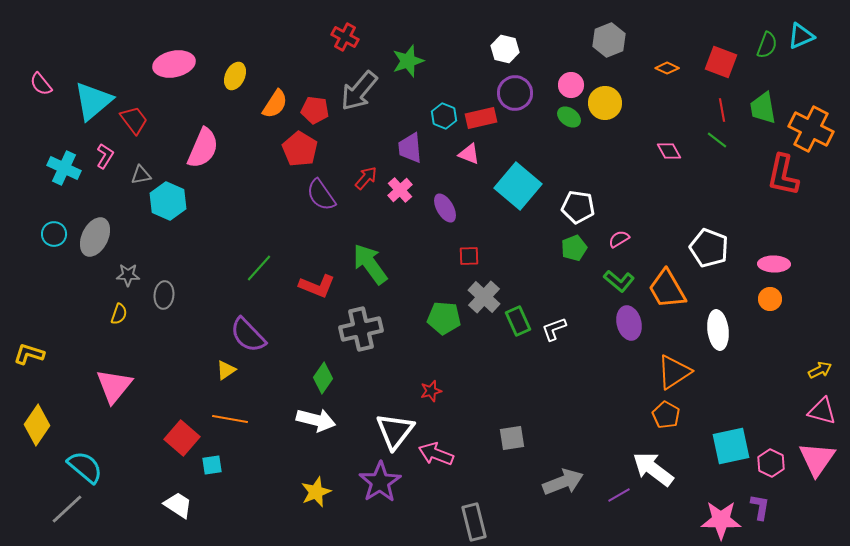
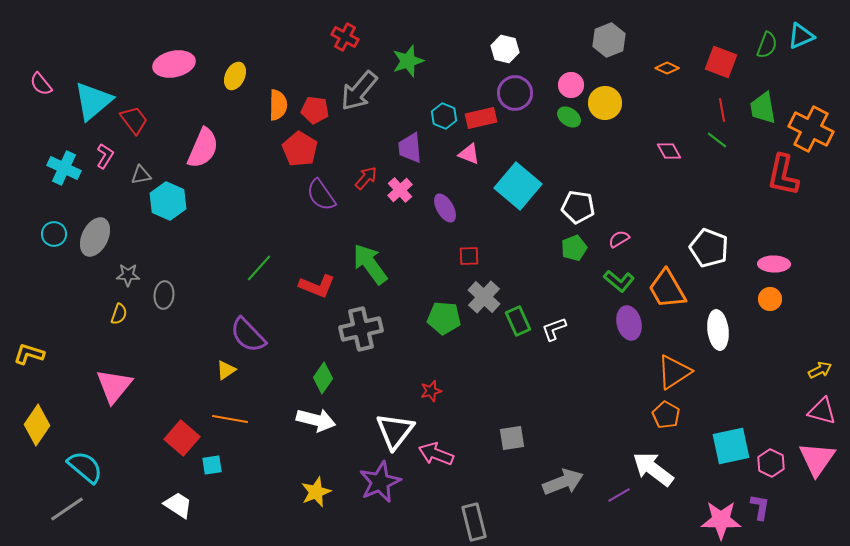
orange semicircle at (275, 104): moved 3 px right, 1 px down; rotated 32 degrees counterclockwise
purple star at (380, 482): rotated 9 degrees clockwise
gray line at (67, 509): rotated 9 degrees clockwise
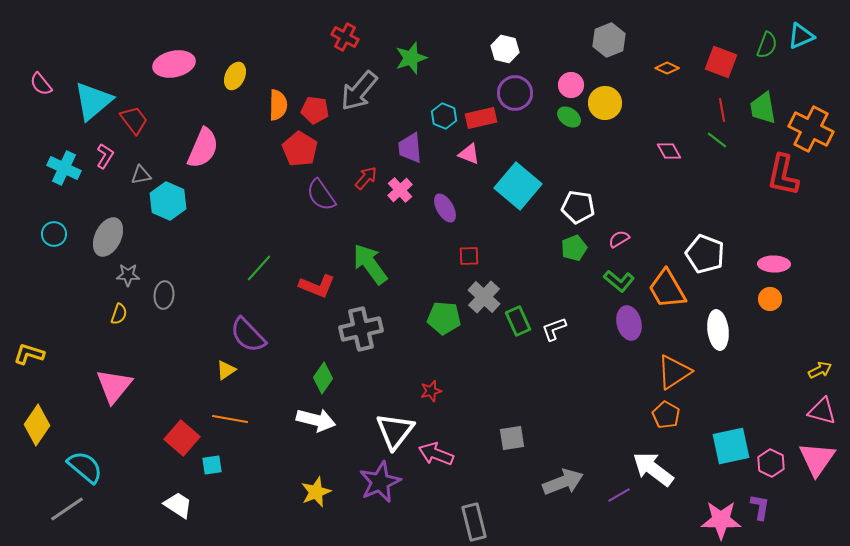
green star at (408, 61): moved 3 px right, 3 px up
gray ellipse at (95, 237): moved 13 px right
white pentagon at (709, 248): moved 4 px left, 6 px down
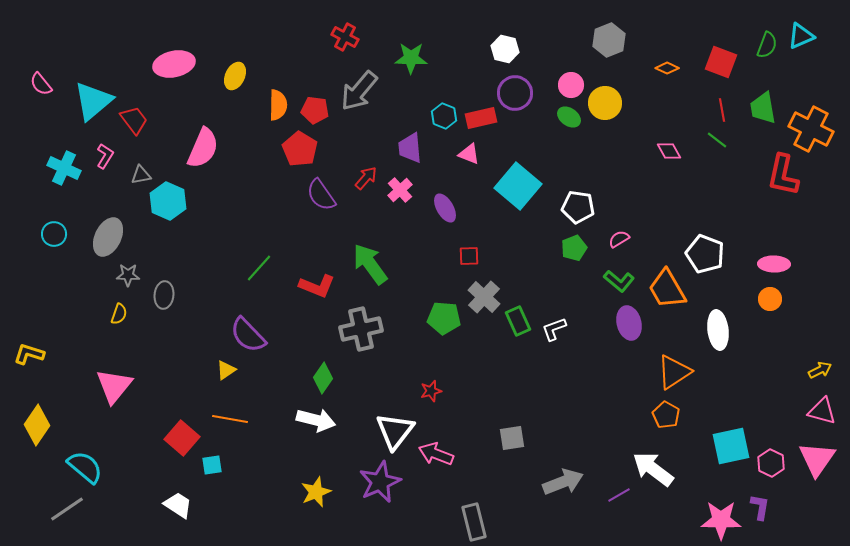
green star at (411, 58): rotated 20 degrees clockwise
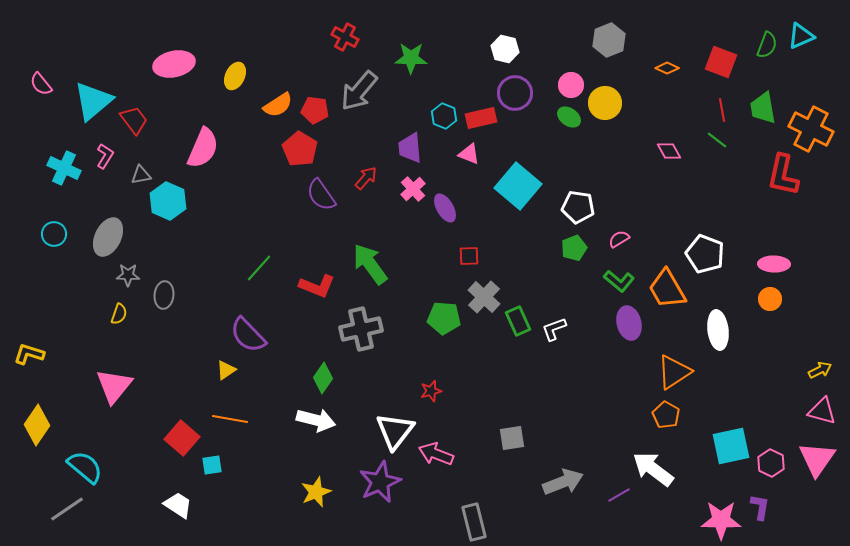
orange semicircle at (278, 105): rotated 56 degrees clockwise
pink cross at (400, 190): moved 13 px right, 1 px up
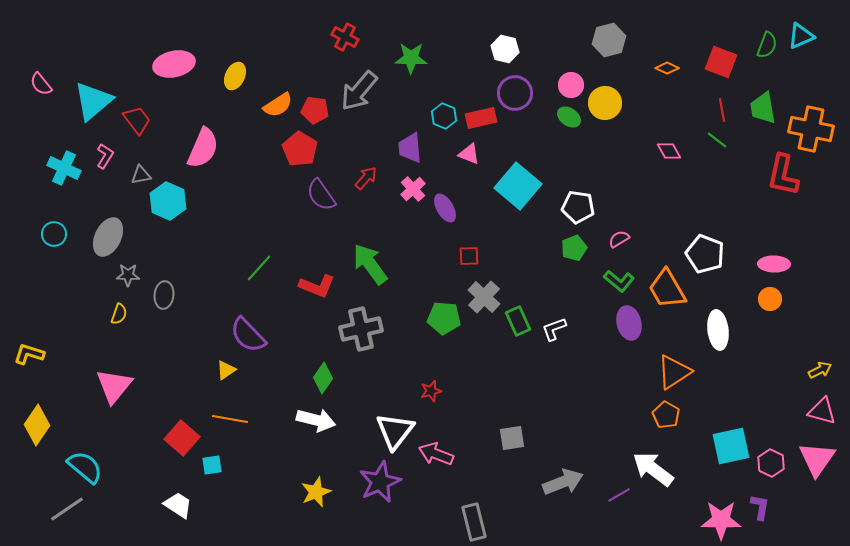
gray hexagon at (609, 40): rotated 8 degrees clockwise
red trapezoid at (134, 120): moved 3 px right
orange cross at (811, 129): rotated 15 degrees counterclockwise
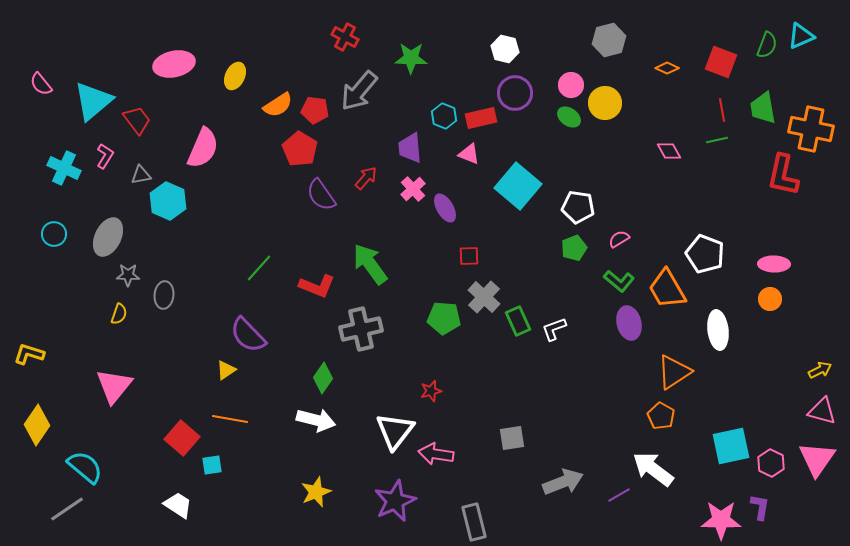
green line at (717, 140): rotated 50 degrees counterclockwise
orange pentagon at (666, 415): moved 5 px left, 1 px down
pink arrow at (436, 454): rotated 12 degrees counterclockwise
purple star at (380, 482): moved 15 px right, 19 px down
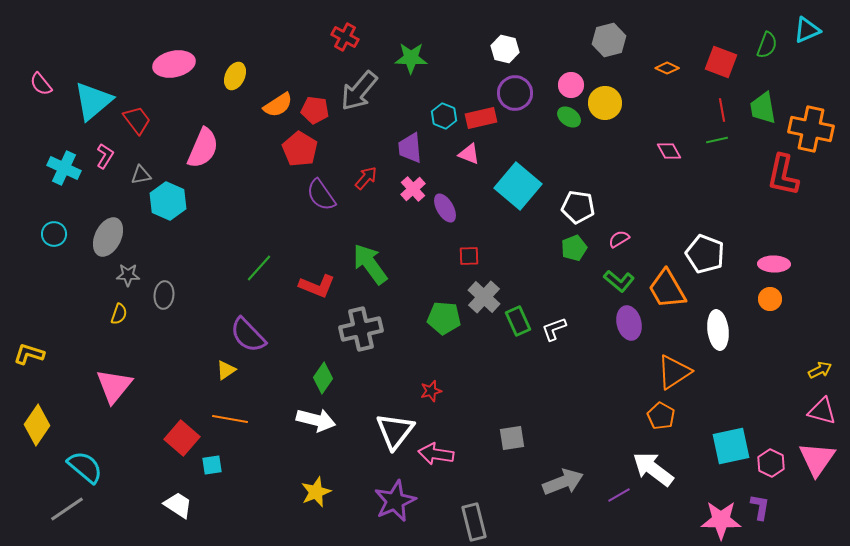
cyan triangle at (801, 36): moved 6 px right, 6 px up
